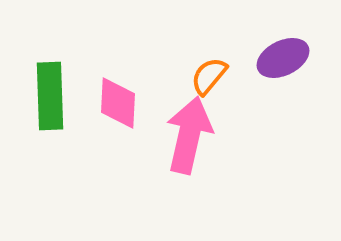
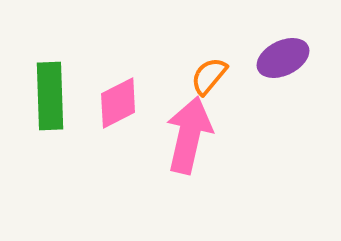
pink diamond: rotated 60 degrees clockwise
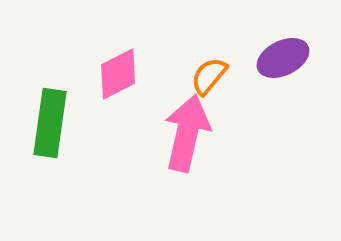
green rectangle: moved 27 px down; rotated 10 degrees clockwise
pink diamond: moved 29 px up
pink arrow: moved 2 px left, 2 px up
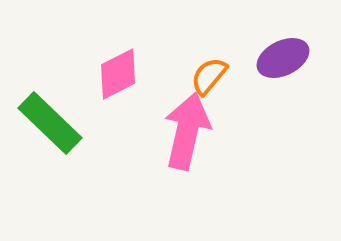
green rectangle: rotated 54 degrees counterclockwise
pink arrow: moved 2 px up
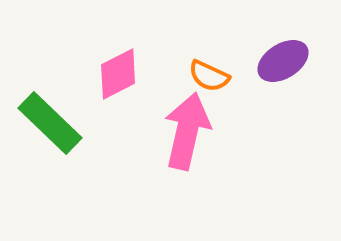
purple ellipse: moved 3 px down; rotated 6 degrees counterclockwise
orange semicircle: rotated 105 degrees counterclockwise
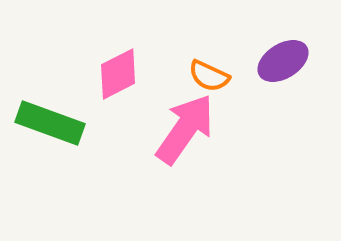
green rectangle: rotated 24 degrees counterclockwise
pink arrow: moved 2 px left, 2 px up; rotated 22 degrees clockwise
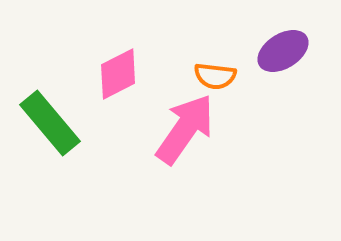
purple ellipse: moved 10 px up
orange semicircle: moved 6 px right; rotated 18 degrees counterclockwise
green rectangle: rotated 30 degrees clockwise
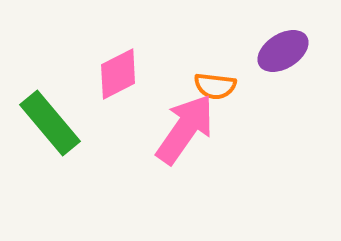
orange semicircle: moved 10 px down
